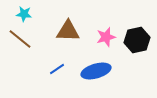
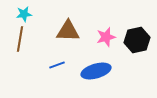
cyan star: rotated 14 degrees counterclockwise
brown line: rotated 60 degrees clockwise
blue line: moved 4 px up; rotated 14 degrees clockwise
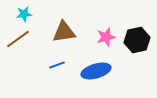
brown triangle: moved 4 px left, 1 px down; rotated 10 degrees counterclockwise
brown line: moved 2 px left; rotated 45 degrees clockwise
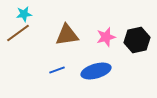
brown triangle: moved 3 px right, 3 px down
brown line: moved 6 px up
blue line: moved 5 px down
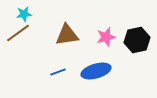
blue line: moved 1 px right, 2 px down
